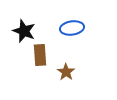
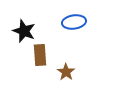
blue ellipse: moved 2 px right, 6 px up
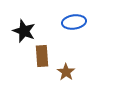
brown rectangle: moved 2 px right, 1 px down
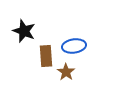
blue ellipse: moved 24 px down
brown rectangle: moved 4 px right
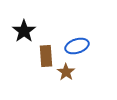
black star: rotated 15 degrees clockwise
blue ellipse: moved 3 px right; rotated 10 degrees counterclockwise
